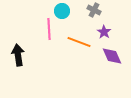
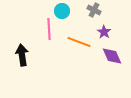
black arrow: moved 4 px right
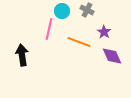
gray cross: moved 7 px left
pink line: rotated 15 degrees clockwise
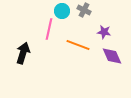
gray cross: moved 3 px left
purple star: rotated 24 degrees counterclockwise
orange line: moved 1 px left, 3 px down
black arrow: moved 1 px right, 2 px up; rotated 25 degrees clockwise
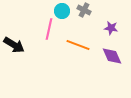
purple star: moved 7 px right, 4 px up
black arrow: moved 9 px left, 8 px up; rotated 105 degrees clockwise
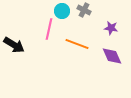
orange line: moved 1 px left, 1 px up
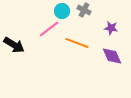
pink line: rotated 40 degrees clockwise
orange line: moved 1 px up
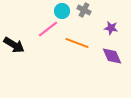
pink line: moved 1 px left
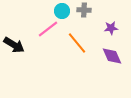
gray cross: rotated 24 degrees counterclockwise
purple star: rotated 16 degrees counterclockwise
orange line: rotated 30 degrees clockwise
